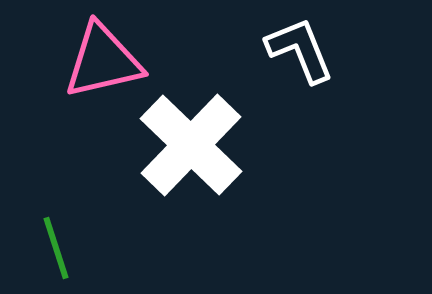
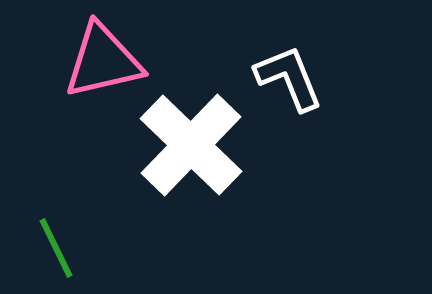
white L-shape: moved 11 px left, 28 px down
green line: rotated 8 degrees counterclockwise
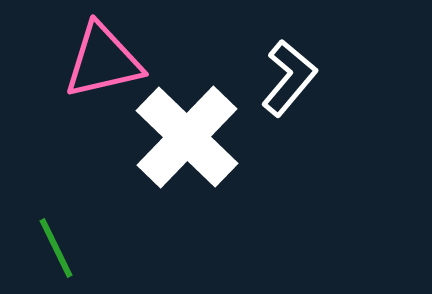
white L-shape: rotated 62 degrees clockwise
white cross: moved 4 px left, 8 px up
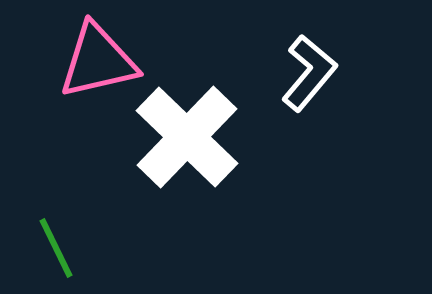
pink triangle: moved 5 px left
white L-shape: moved 20 px right, 5 px up
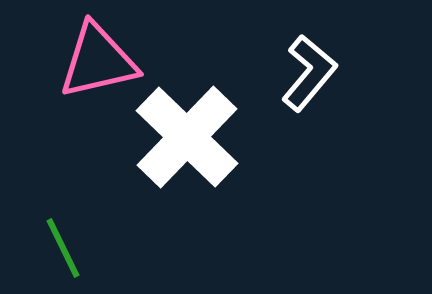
green line: moved 7 px right
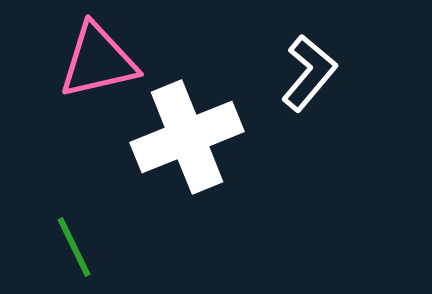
white cross: rotated 24 degrees clockwise
green line: moved 11 px right, 1 px up
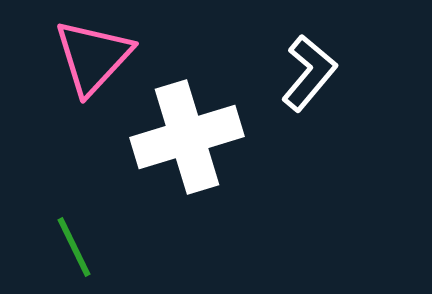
pink triangle: moved 5 px left, 4 px up; rotated 34 degrees counterclockwise
white cross: rotated 5 degrees clockwise
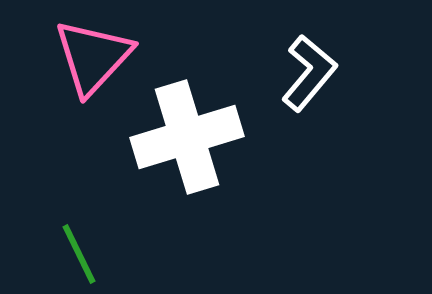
green line: moved 5 px right, 7 px down
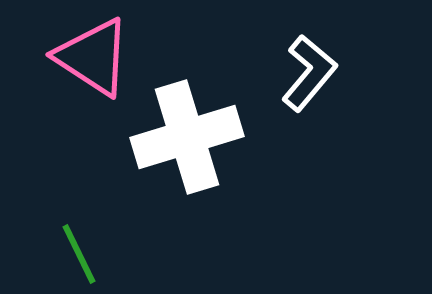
pink triangle: rotated 40 degrees counterclockwise
